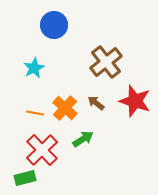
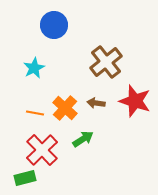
brown arrow: rotated 30 degrees counterclockwise
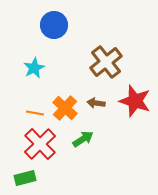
red cross: moved 2 px left, 6 px up
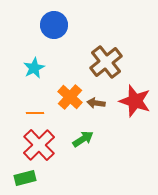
orange cross: moved 5 px right, 11 px up
orange line: rotated 12 degrees counterclockwise
red cross: moved 1 px left, 1 px down
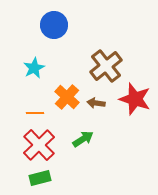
brown cross: moved 4 px down
orange cross: moved 3 px left
red star: moved 2 px up
green rectangle: moved 15 px right
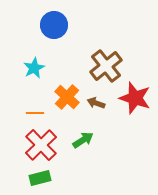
red star: moved 1 px up
brown arrow: rotated 12 degrees clockwise
green arrow: moved 1 px down
red cross: moved 2 px right
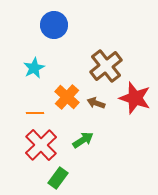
green rectangle: moved 18 px right; rotated 40 degrees counterclockwise
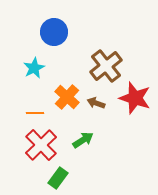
blue circle: moved 7 px down
